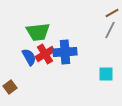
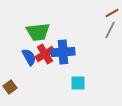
blue cross: moved 2 px left
cyan square: moved 28 px left, 9 px down
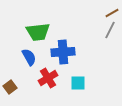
red cross: moved 3 px right, 24 px down
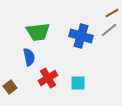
gray line: moved 1 px left; rotated 24 degrees clockwise
blue cross: moved 18 px right, 16 px up; rotated 20 degrees clockwise
blue semicircle: rotated 18 degrees clockwise
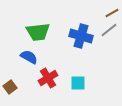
blue semicircle: rotated 48 degrees counterclockwise
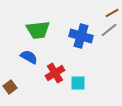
green trapezoid: moved 2 px up
red cross: moved 7 px right, 5 px up
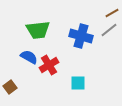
red cross: moved 6 px left, 8 px up
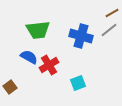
cyan square: rotated 21 degrees counterclockwise
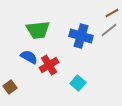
cyan square: rotated 28 degrees counterclockwise
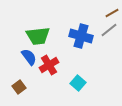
green trapezoid: moved 6 px down
blue semicircle: rotated 24 degrees clockwise
brown square: moved 9 px right
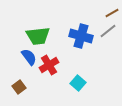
gray line: moved 1 px left, 1 px down
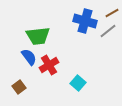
blue cross: moved 4 px right, 15 px up
